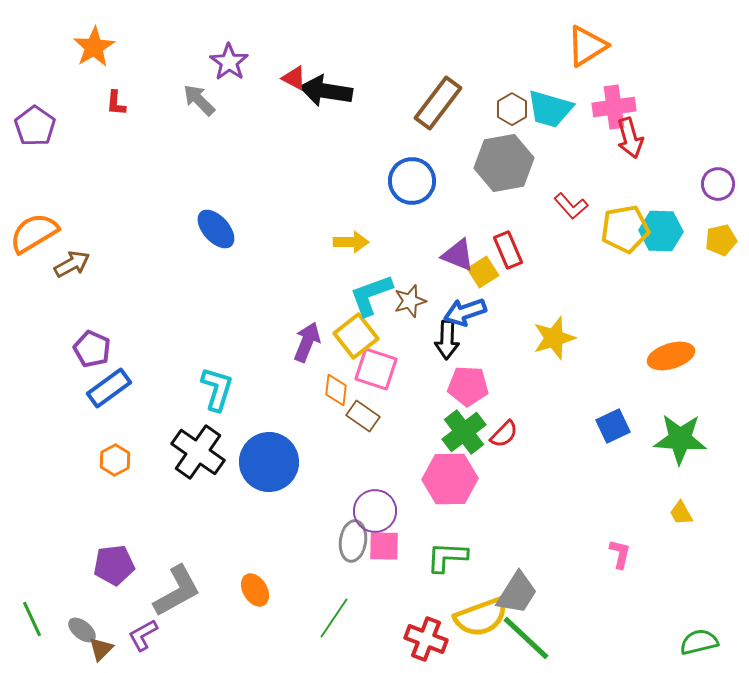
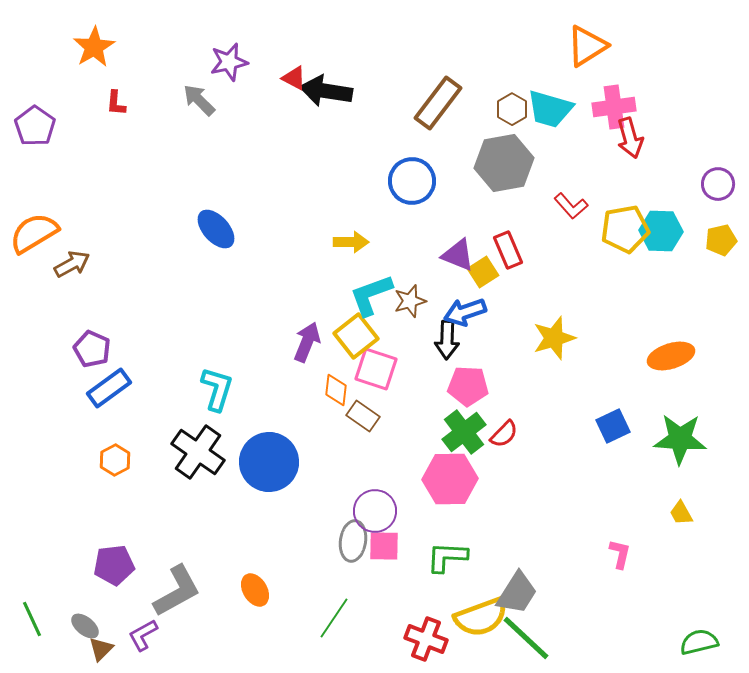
purple star at (229, 62): rotated 24 degrees clockwise
gray ellipse at (82, 630): moved 3 px right, 4 px up
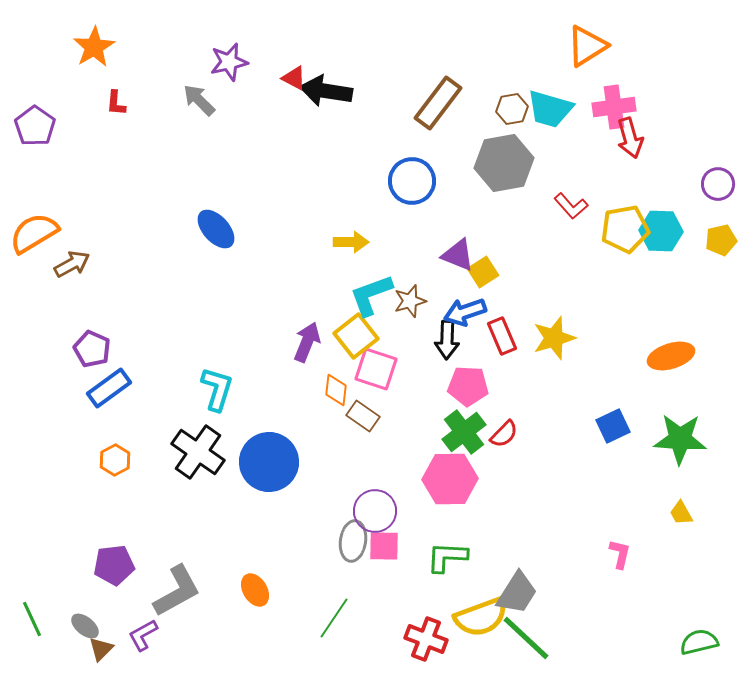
brown hexagon at (512, 109): rotated 20 degrees clockwise
red rectangle at (508, 250): moved 6 px left, 86 px down
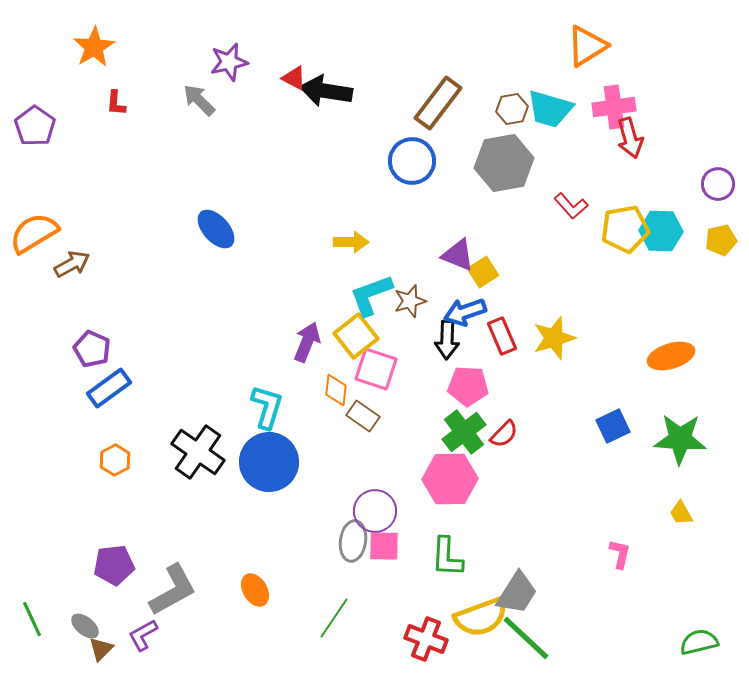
blue circle at (412, 181): moved 20 px up
cyan L-shape at (217, 389): moved 50 px right, 18 px down
green L-shape at (447, 557): rotated 90 degrees counterclockwise
gray L-shape at (177, 591): moved 4 px left, 1 px up
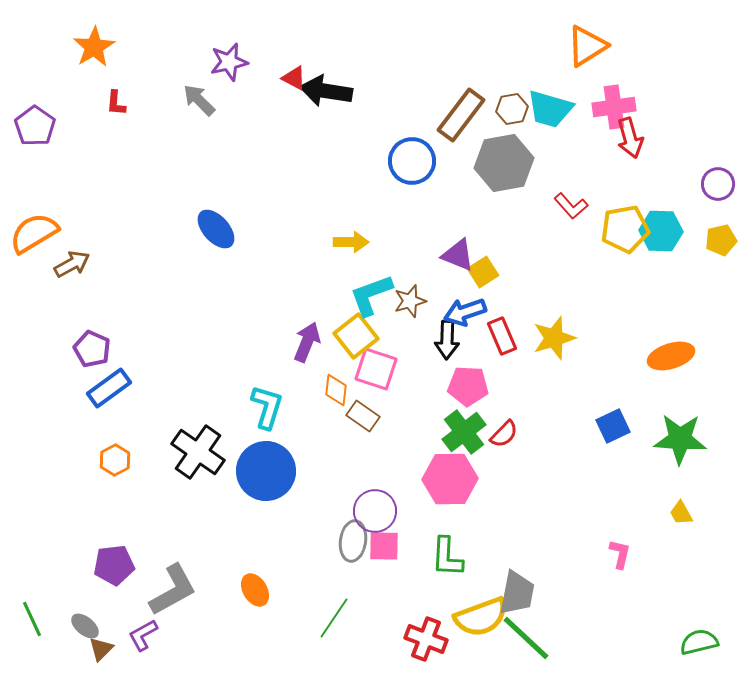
brown rectangle at (438, 103): moved 23 px right, 12 px down
blue circle at (269, 462): moved 3 px left, 9 px down
gray trapezoid at (517, 593): rotated 21 degrees counterclockwise
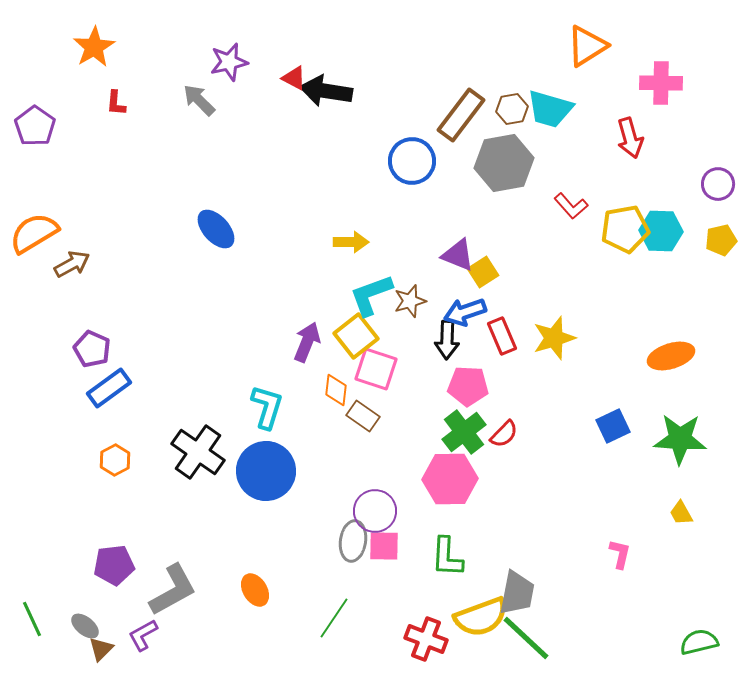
pink cross at (614, 107): moved 47 px right, 24 px up; rotated 9 degrees clockwise
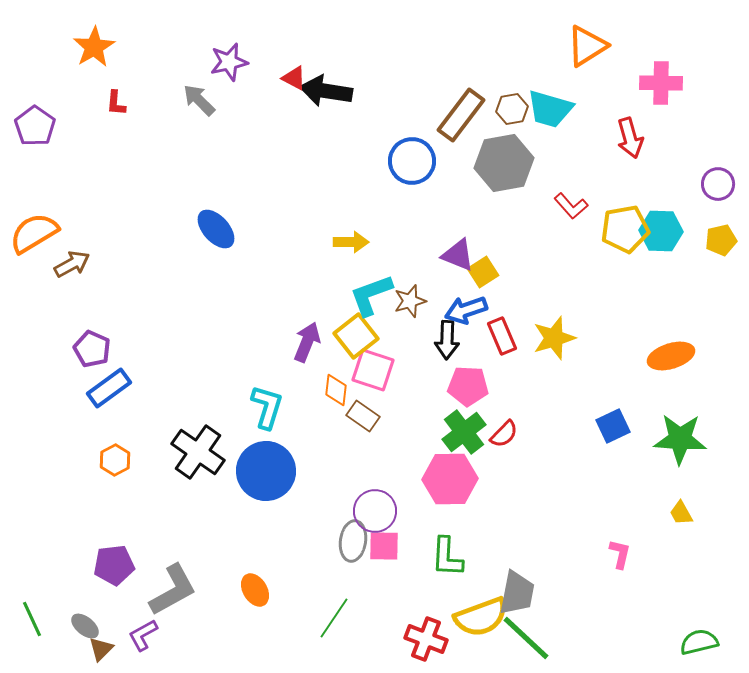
blue arrow at (465, 312): moved 1 px right, 2 px up
pink square at (376, 369): moved 3 px left, 1 px down
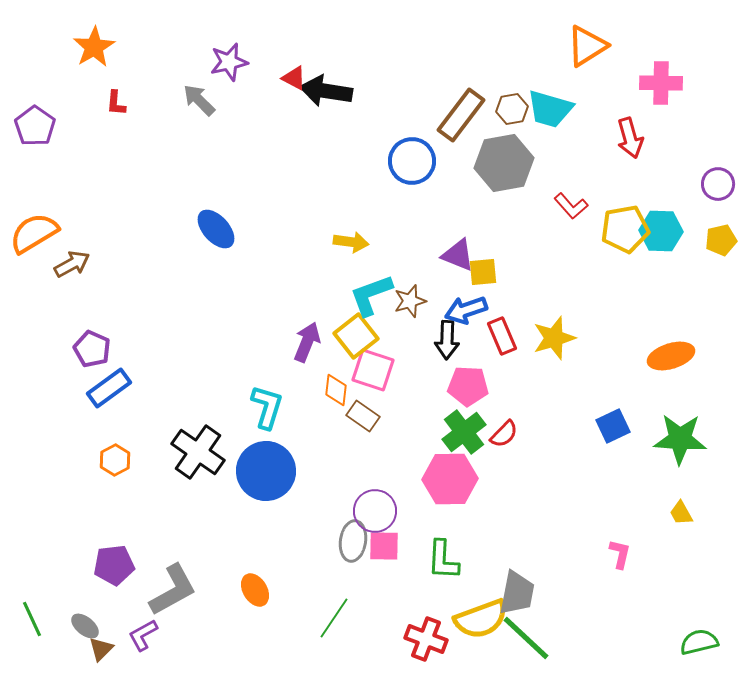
yellow arrow at (351, 242): rotated 8 degrees clockwise
yellow square at (483, 272): rotated 28 degrees clockwise
green L-shape at (447, 557): moved 4 px left, 3 px down
yellow semicircle at (481, 617): moved 2 px down
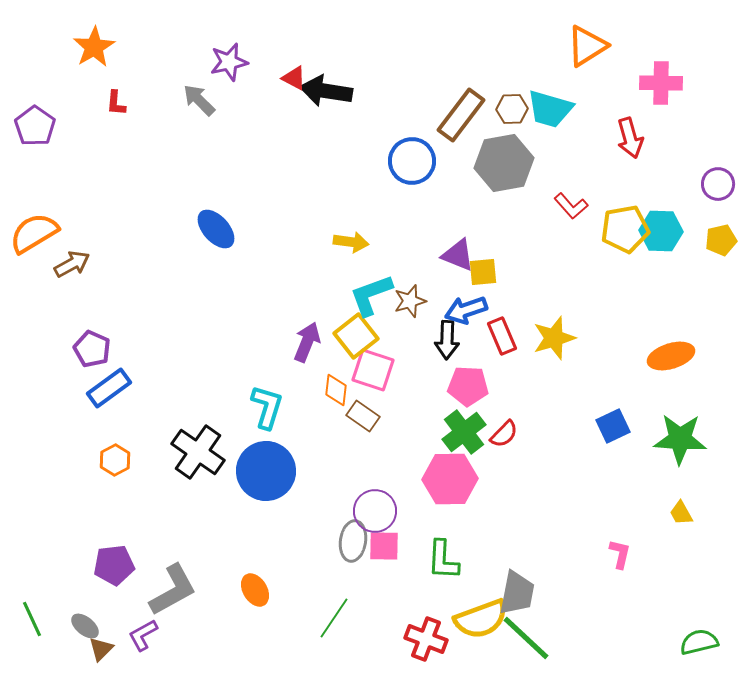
brown hexagon at (512, 109): rotated 8 degrees clockwise
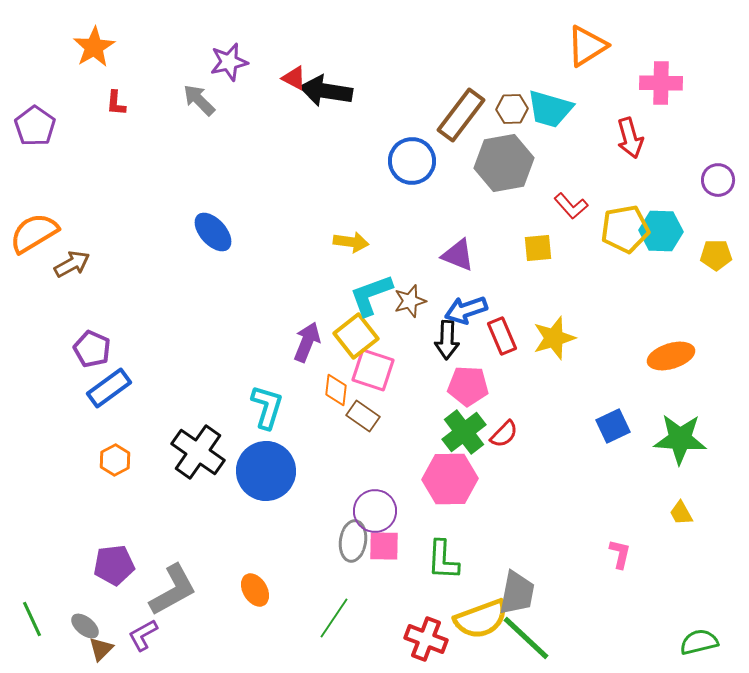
purple circle at (718, 184): moved 4 px up
blue ellipse at (216, 229): moved 3 px left, 3 px down
yellow pentagon at (721, 240): moved 5 px left, 15 px down; rotated 12 degrees clockwise
yellow square at (483, 272): moved 55 px right, 24 px up
